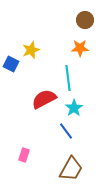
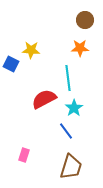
yellow star: rotated 24 degrees clockwise
brown trapezoid: moved 2 px up; rotated 12 degrees counterclockwise
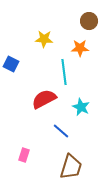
brown circle: moved 4 px right, 1 px down
yellow star: moved 13 px right, 11 px up
cyan line: moved 4 px left, 6 px up
cyan star: moved 7 px right, 1 px up; rotated 12 degrees counterclockwise
blue line: moved 5 px left; rotated 12 degrees counterclockwise
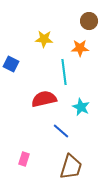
red semicircle: rotated 15 degrees clockwise
pink rectangle: moved 4 px down
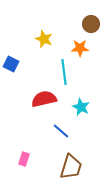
brown circle: moved 2 px right, 3 px down
yellow star: rotated 18 degrees clockwise
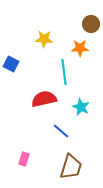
yellow star: rotated 18 degrees counterclockwise
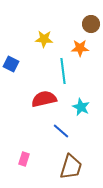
cyan line: moved 1 px left, 1 px up
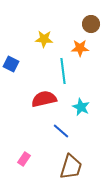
pink rectangle: rotated 16 degrees clockwise
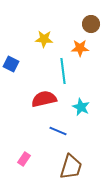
blue line: moved 3 px left; rotated 18 degrees counterclockwise
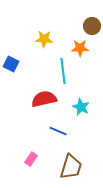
brown circle: moved 1 px right, 2 px down
pink rectangle: moved 7 px right
